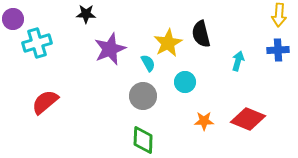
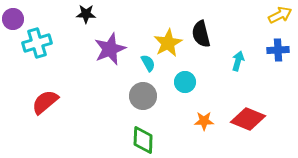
yellow arrow: moved 1 px right; rotated 120 degrees counterclockwise
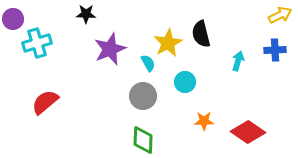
blue cross: moved 3 px left
red diamond: moved 13 px down; rotated 12 degrees clockwise
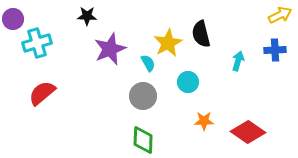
black star: moved 1 px right, 2 px down
cyan circle: moved 3 px right
red semicircle: moved 3 px left, 9 px up
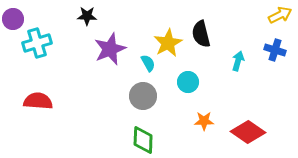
blue cross: rotated 20 degrees clockwise
red semicircle: moved 4 px left, 8 px down; rotated 44 degrees clockwise
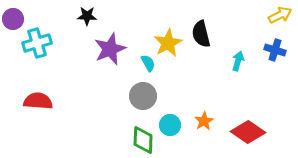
cyan circle: moved 18 px left, 43 px down
orange star: rotated 30 degrees counterclockwise
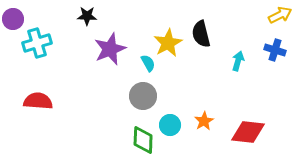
red diamond: rotated 28 degrees counterclockwise
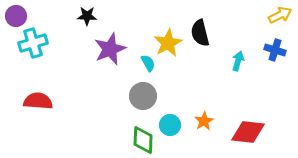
purple circle: moved 3 px right, 3 px up
black semicircle: moved 1 px left, 1 px up
cyan cross: moved 4 px left
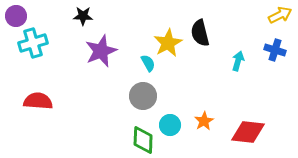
black star: moved 4 px left
purple star: moved 9 px left, 2 px down
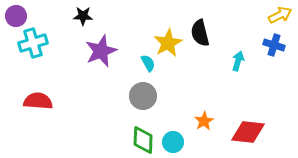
blue cross: moved 1 px left, 5 px up
cyan circle: moved 3 px right, 17 px down
